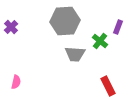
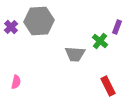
gray hexagon: moved 26 px left
purple rectangle: moved 1 px left
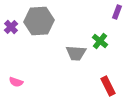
purple rectangle: moved 15 px up
gray trapezoid: moved 1 px right, 1 px up
pink semicircle: rotated 96 degrees clockwise
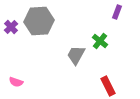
gray trapezoid: moved 2 px down; rotated 115 degrees clockwise
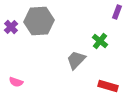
gray trapezoid: moved 5 px down; rotated 15 degrees clockwise
red rectangle: rotated 48 degrees counterclockwise
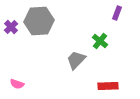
purple rectangle: moved 1 px down
pink semicircle: moved 1 px right, 2 px down
red rectangle: rotated 18 degrees counterclockwise
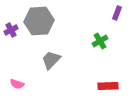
purple cross: moved 3 px down; rotated 16 degrees clockwise
green cross: rotated 21 degrees clockwise
gray trapezoid: moved 25 px left
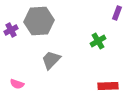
green cross: moved 2 px left
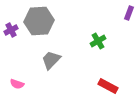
purple rectangle: moved 12 px right
red rectangle: rotated 30 degrees clockwise
